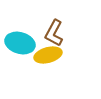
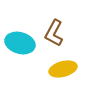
yellow ellipse: moved 15 px right, 14 px down
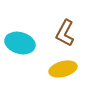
brown L-shape: moved 11 px right
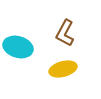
cyan ellipse: moved 2 px left, 4 px down
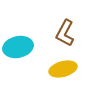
cyan ellipse: rotated 28 degrees counterclockwise
